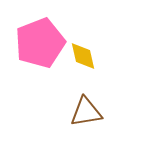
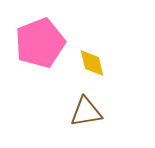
yellow diamond: moved 9 px right, 7 px down
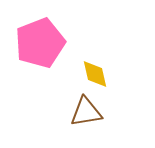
yellow diamond: moved 3 px right, 11 px down
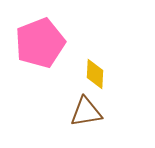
yellow diamond: rotated 16 degrees clockwise
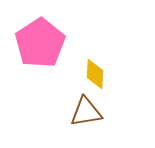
pink pentagon: rotated 12 degrees counterclockwise
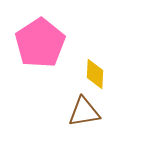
brown triangle: moved 2 px left
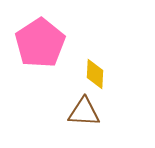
brown triangle: rotated 12 degrees clockwise
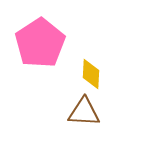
yellow diamond: moved 4 px left
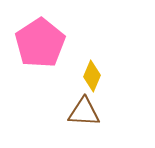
yellow diamond: moved 1 px right, 2 px down; rotated 20 degrees clockwise
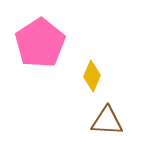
brown triangle: moved 23 px right, 9 px down
